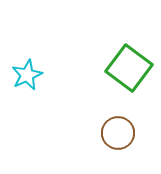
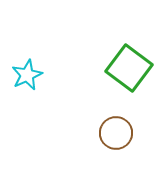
brown circle: moved 2 px left
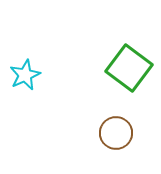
cyan star: moved 2 px left
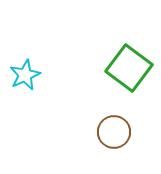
brown circle: moved 2 px left, 1 px up
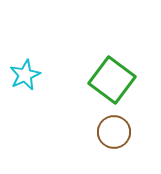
green square: moved 17 px left, 12 px down
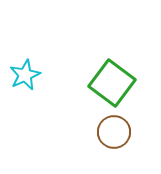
green square: moved 3 px down
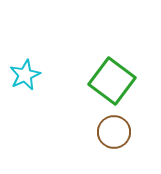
green square: moved 2 px up
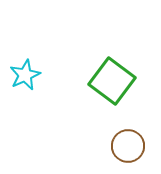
brown circle: moved 14 px right, 14 px down
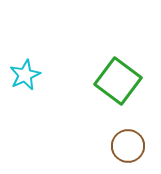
green square: moved 6 px right
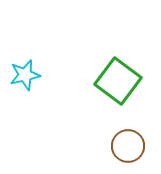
cyan star: rotated 12 degrees clockwise
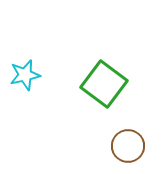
green square: moved 14 px left, 3 px down
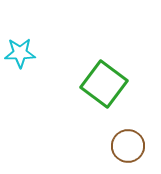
cyan star: moved 5 px left, 22 px up; rotated 12 degrees clockwise
